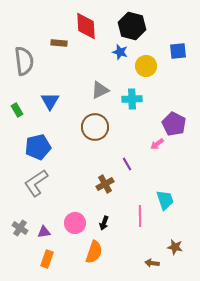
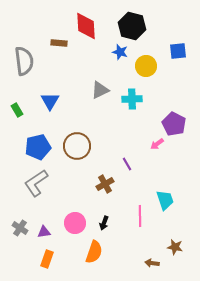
brown circle: moved 18 px left, 19 px down
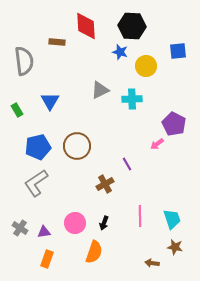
black hexagon: rotated 12 degrees counterclockwise
brown rectangle: moved 2 px left, 1 px up
cyan trapezoid: moved 7 px right, 19 px down
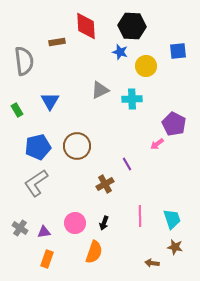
brown rectangle: rotated 14 degrees counterclockwise
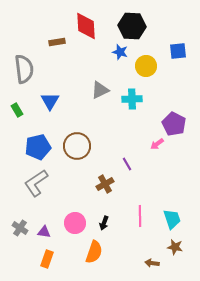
gray semicircle: moved 8 px down
purple triangle: rotated 16 degrees clockwise
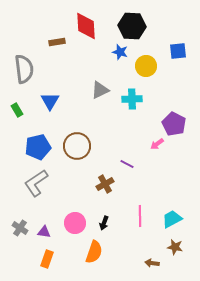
purple line: rotated 32 degrees counterclockwise
cyan trapezoid: rotated 100 degrees counterclockwise
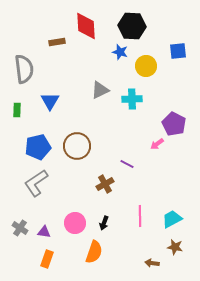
green rectangle: rotated 32 degrees clockwise
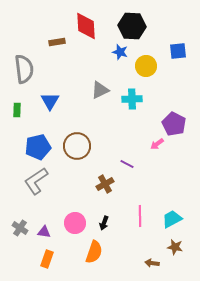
gray L-shape: moved 2 px up
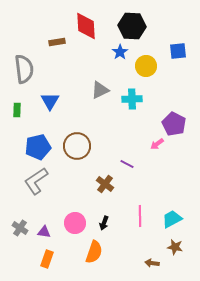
blue star: rotated 21 degrees clockwise
brown cross: rotated 24 degrees counterclockwise
